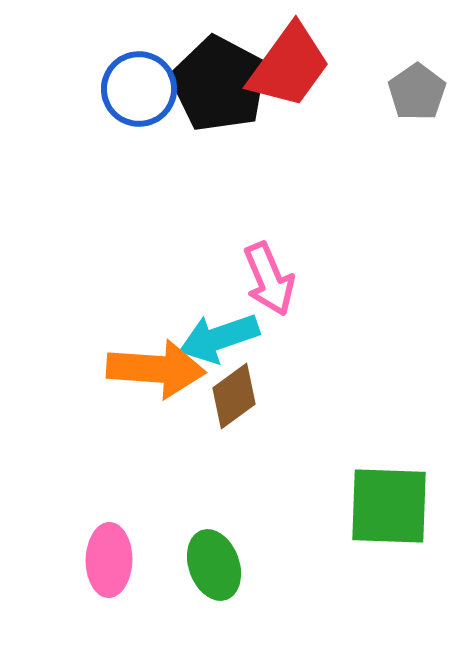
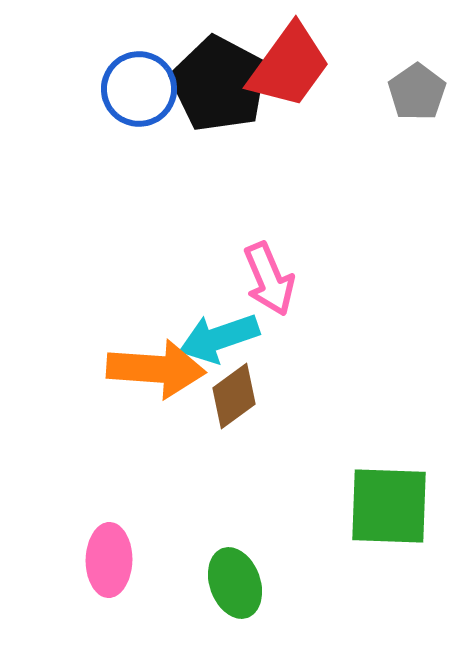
green ellipse: moved 21 px right, 18 px down
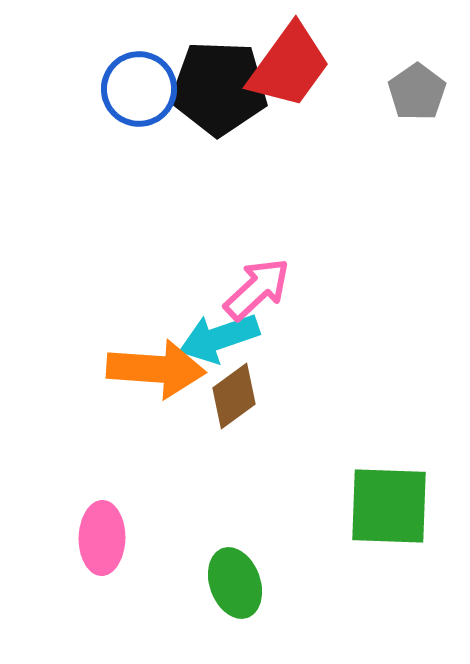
black pentagon: moved 4 px down; rotated 26 degrees counterclockwise
pink arrow: moved 12 px left, 10 px down; rotated 110 degrees counterclockwise
pink ellipse: moved 7 px left, 22 px up
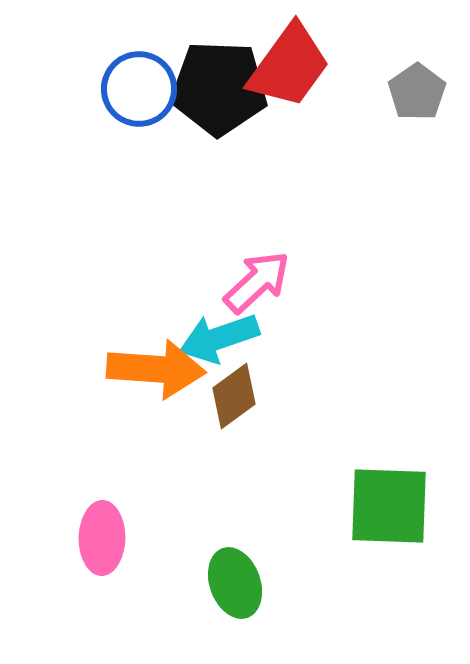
pink arrow: moved 7 px up
